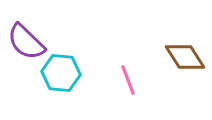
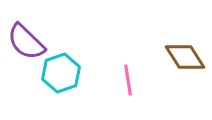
cyan hexagon: rotated 24 degrees counterclockwise
pink line: rotated 12 degrees clockwise
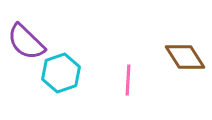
pink line: rotated 12 degrees clockwise
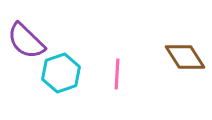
purple semicircle: moved 1 px up
pink line: moved 11 px left, 6 px up
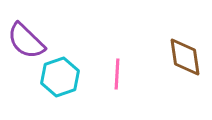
brown diamond: rotated 24 degrees clockwise
cyan hexagon: moved 1 px left, 4 px down
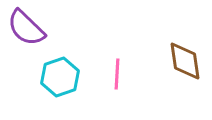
purple semicircle: moved 13 px up
brown diamond: moved 4 px down
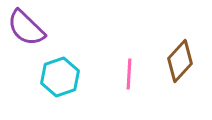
brown diamond: moved 5 px left; rotated 51 degrees clockwise
pink line: moved 12 px right
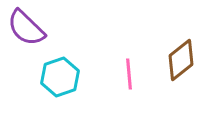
brown diamond: moved 1 px right, 1 px up; rotated 9 degrees clockwise
pink line: rotated 8 degrees counterclockwise
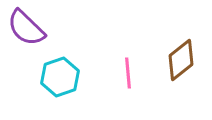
pink line: moved 1 px left, 1 px up
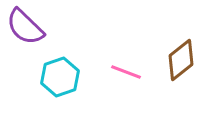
purple semicircle: moved 1 px left, 1 px up
pink line: moved 2 px left, 1 px up; rotated 64 degrees counterclockwise
